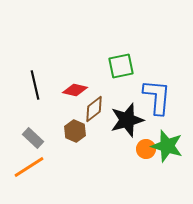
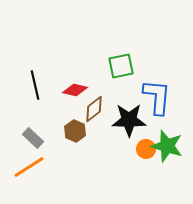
black star: moved 2 px right; rotated 16 degrees clockwise
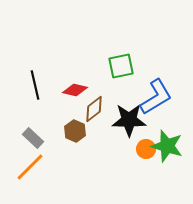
blue L-shape: moved 1 px left; rotated 54 degrees clockwise
orange line: moved 1 px right; rotated 12 degrees counterclockwise
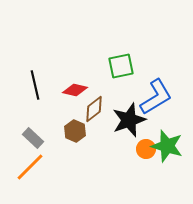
black star: rotated 20 degrees counterclockwise
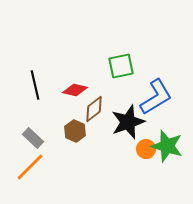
black star: moved 1 px left, 2 px down
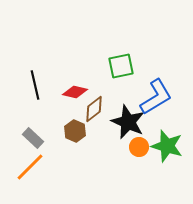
red diamond: moved 2 px down
black star: rotated 28 degrees counterclockwise
orange circle: moved 7 px left, 2 px up
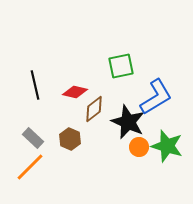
brown hexagon: moved 5 px left, 8 px down
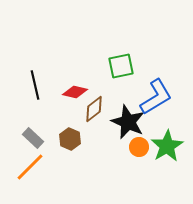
green star: rotated 24 degrees clockwise
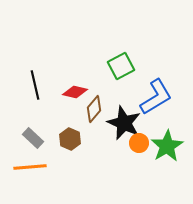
green square: rotated 16 degrees counterclockwise
brown diamond: rotated 12 degrees counterclockwise
black star: moved 4 px left, 1 px down
orange circle: moved 4 px up
orange line: rotated 40 degrees clockwise
